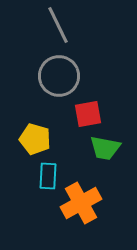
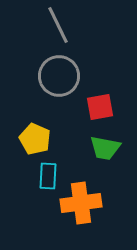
red square: moved 12 px right, 7 px up
yellow pentagon: rotated 8 degrees clockwise
orange cross: rotated 21 degrees clockwise
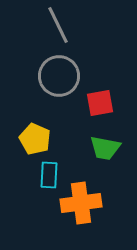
red square: moved 4 px up
cyan rectangle: moved 1 px right, 1 px up
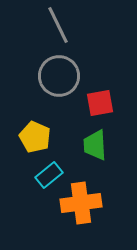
yellow pentagon: moved 2 px up
green trapezoid: moved 10 px left, 3 px up; rotated 76 degrees clockwise
cyan rectangle: rotated 48 degrees clockwise
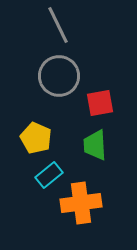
yellow pentagon: moved 1 px right, 1 px down
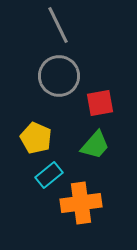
green trapezoid: rotated 136 degrees counterclockwise
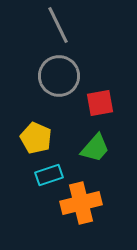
green trapezoid: moved 3 px down
cyan rectangle: rotated 20 degrees clockwise
orange cross: rotated 6 degrees counterclockwise
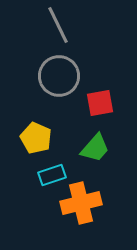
cyan rectangle: moved 3 px right
